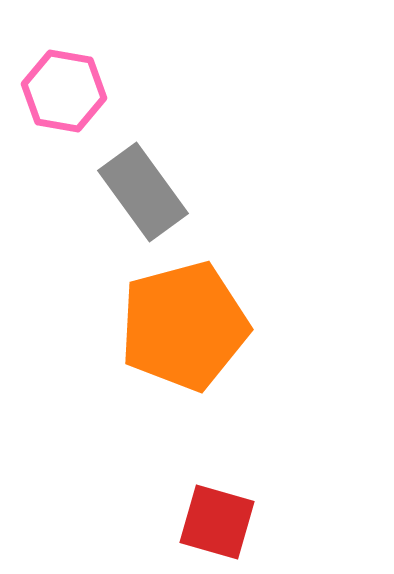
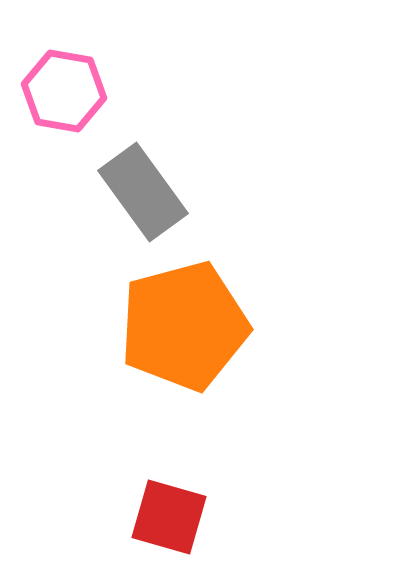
red square: moved 48 px left, 5 px up
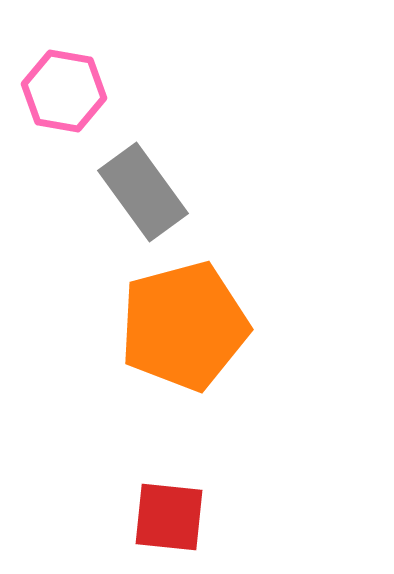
red square: rotated 10 degrees counterclockwise
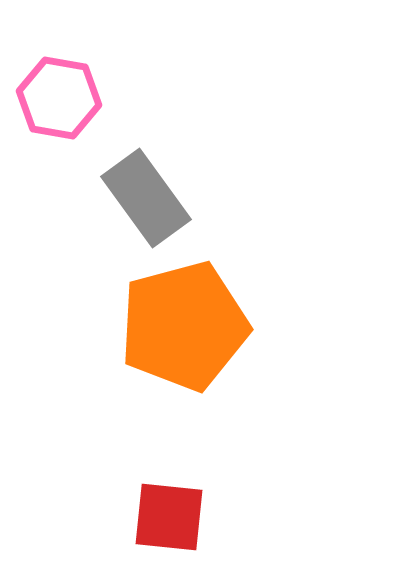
pink hexagon: moved 5 px left, 7 px down
gray rectangle: moved 3 px right, 6 px down
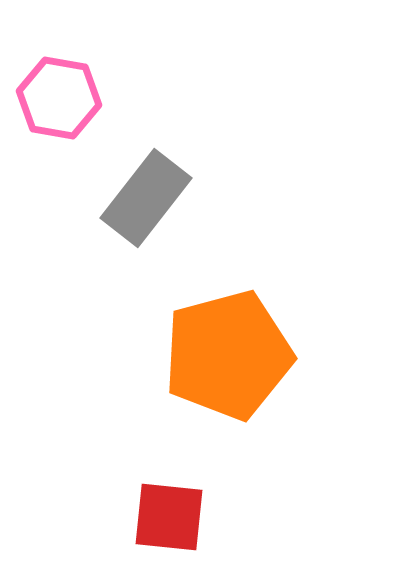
gray rectangle: rotated 74 degrees clockwise
orange pentagon: moved 44 px right, 29 px down
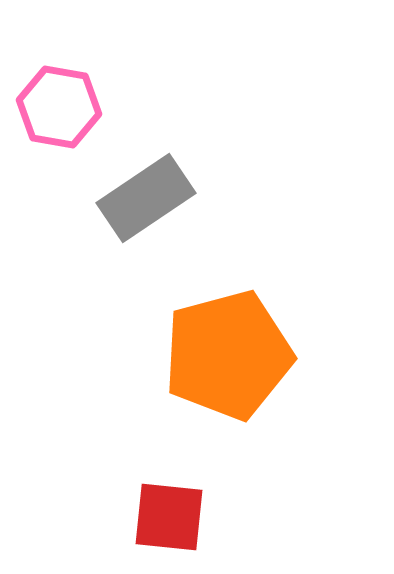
pink hexagon: moved 9 px down
gray rectangle: rotated 18 degrees clockwise
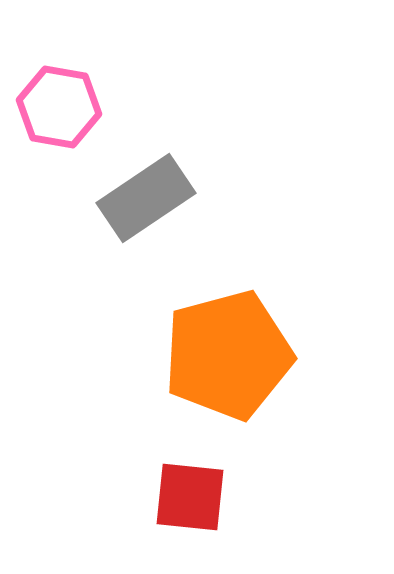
red square: moved 21 px right, 20 px up
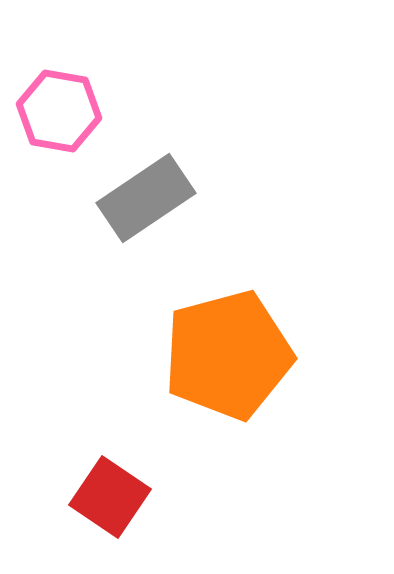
pink hexagon: moved 4 px down
red square: moved 80 px left; rotated 28 degrees clockwise
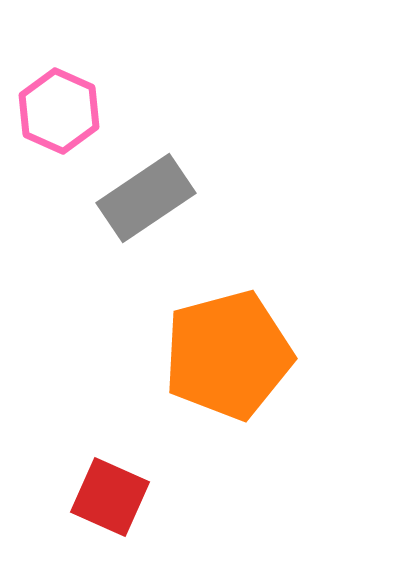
pink hexagon: rotated 14 degrees clockwise
red square: rotated 10 degrees counterclockwise
